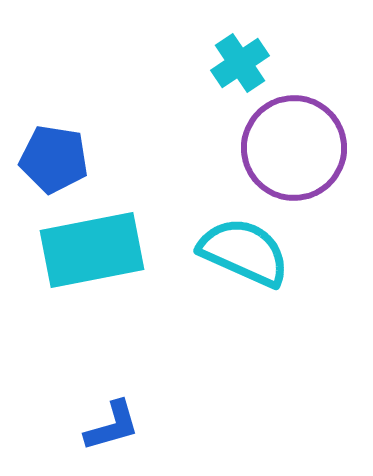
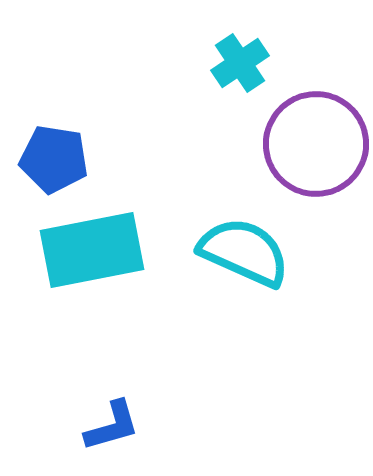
purple circle: moved 22 px right, 4 px up
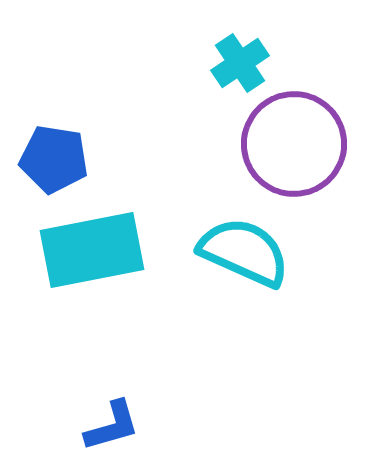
purple circle: moved 22 px left
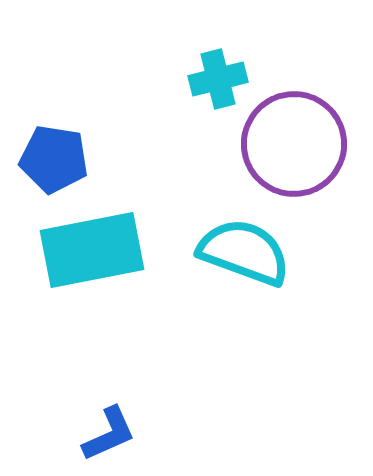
cyan cross: moved 22 px left, 16 px down; rotated 20 degrees clockwise
cyan semicircle: rotated 4 degrees counterclockwise
blue L-shape: moved 3 px left, 8 px down; rotated 8 degrees counterclockwise
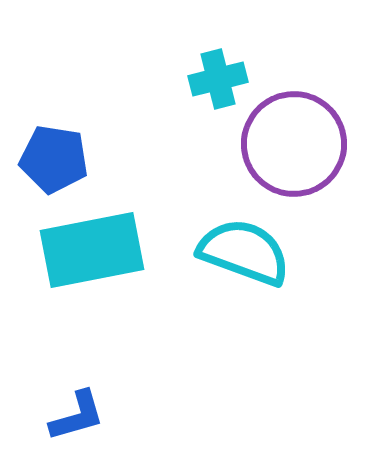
blue L-shape: moved 32 px left, 18 px up; rotated 8 degrees clockwise
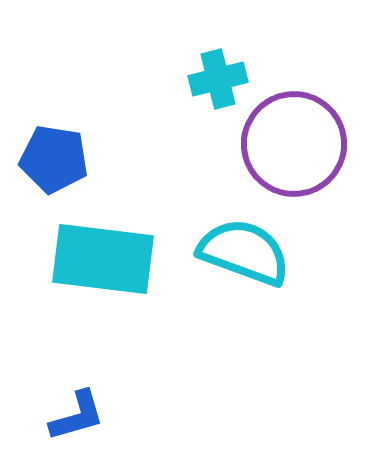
cyan rectangle: moved 11 px right, 9 px down; rotated 18 degrees clockwise
